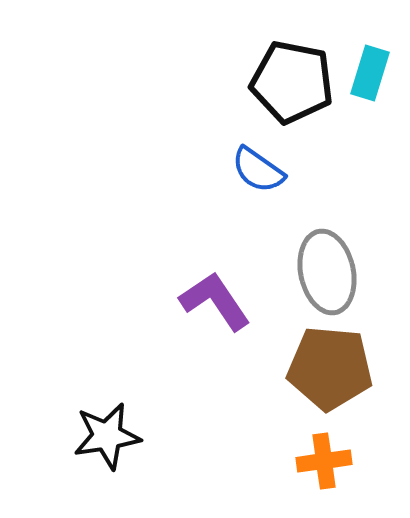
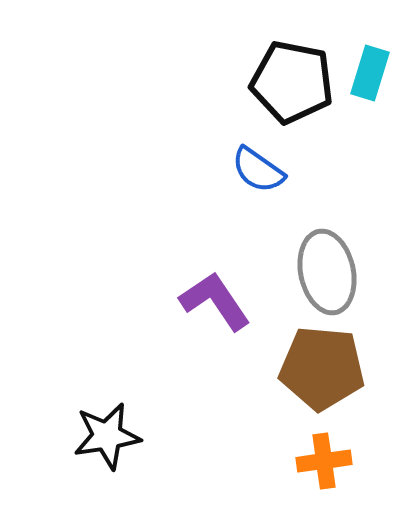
brown pentagon: moved 8 px left
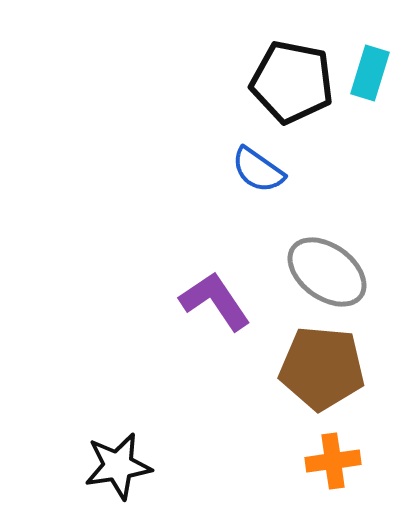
gray ellipse: rotated 42 degrees counterclockwise
black star: moved 11 px right, 30 px down
orange cross: moved 9 px right
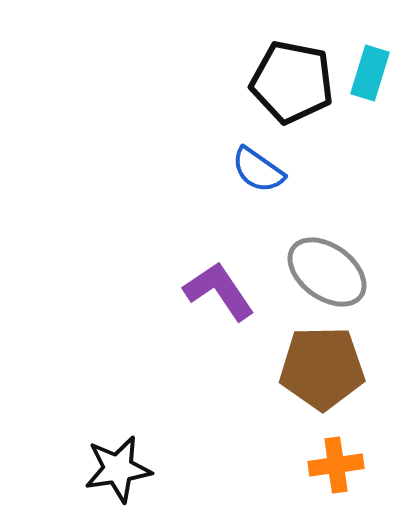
purple L-shape: moved 4 px right, 10 px up
brown pentagon: rotated 6 degrees counterclockwise
orange cross: moved 3 px right, 4 px down
black star: moved 3 px down
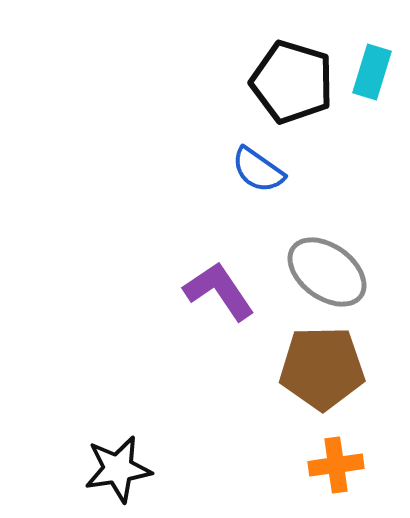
cyan rectangle: moved 2 px right, 1 px up
black pentagon: rotated 6 degrees clockwise
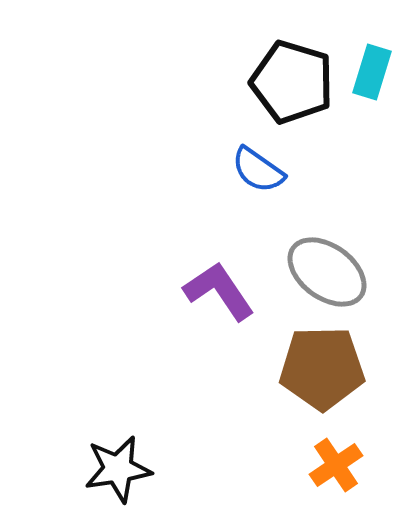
orange cross: rotated 26 degrees counterclockwise
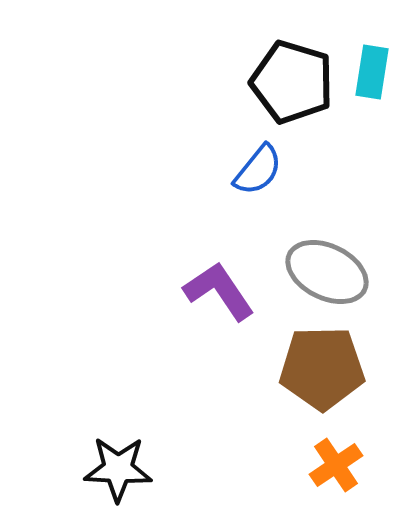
cyan rectangle: rotated 8 degrees counterclockwise
blue semicircle: rotated 86 degrees counterclockwise
gray ellipse: rotated 10 degrees counterclockwise
black star: rotated 12 degrees clockwise
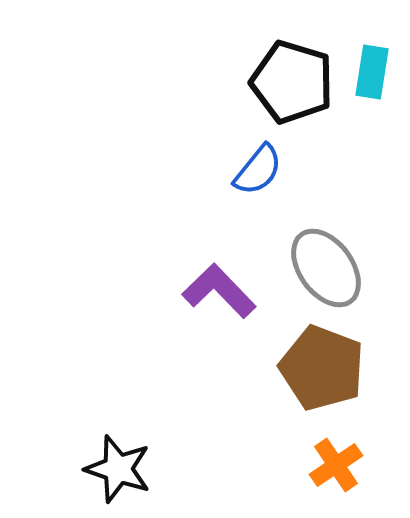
gray ellipse: moved 1 px left, 4 px up; rotated 28 degrees clockwise
purple L-shape: rotated 10 degrees counterclockwise
brown pentagon: rotated 22 degrees clockwise
black star: rotated 16 degrees clockwise
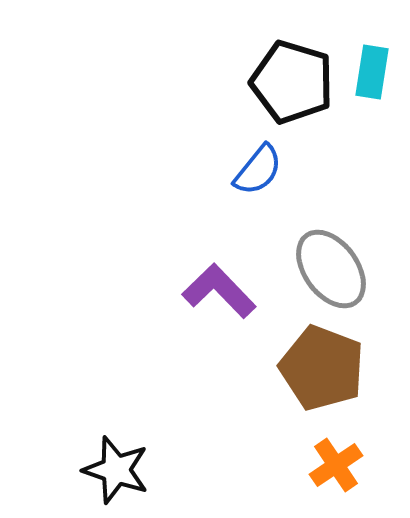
gray ellipse: moved 5 px right, 1 px down
black star: moved 2 px left, 1 px down
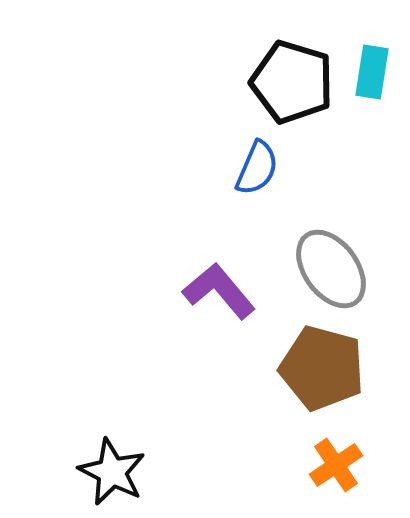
blue semicircle: moved 1 px left, 2 px up; rotated 16 degrees counterclockwise
purple L-shape: rotated 4 degrees clockwise
brown pentagon: rotated 6 degrees counterclockwise
black star: moved 4 px left, 2 px down; rotated 8 degrees clockwise
